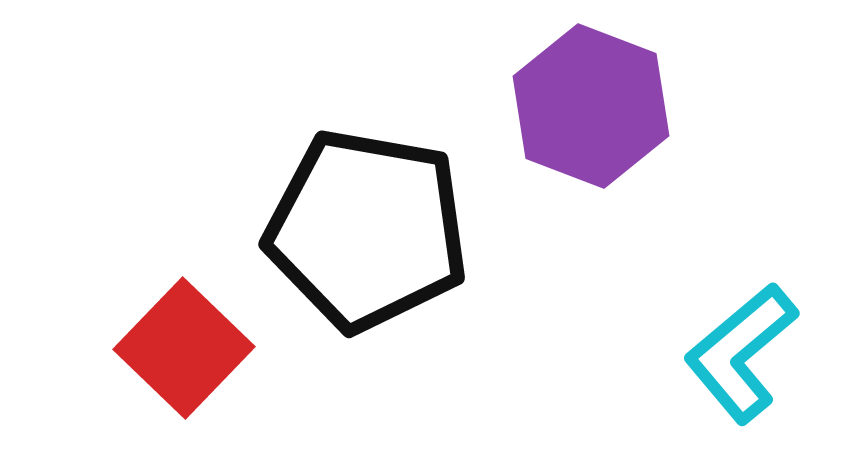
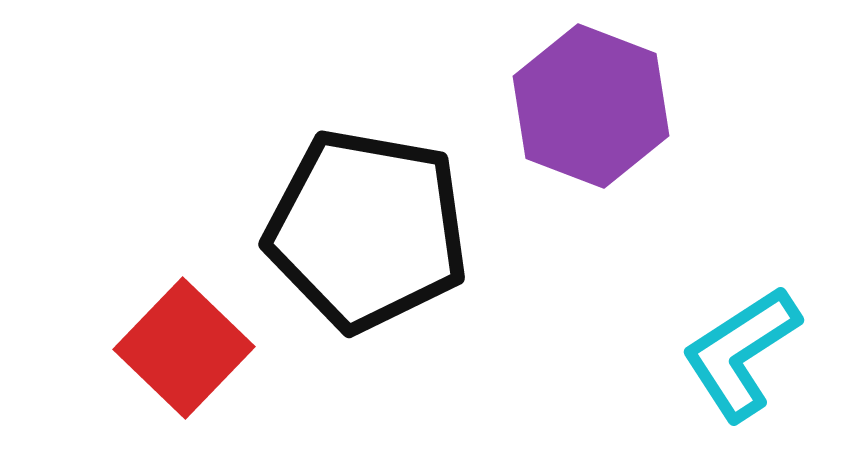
cyan L-shape: rotated 7 degrees clockwise
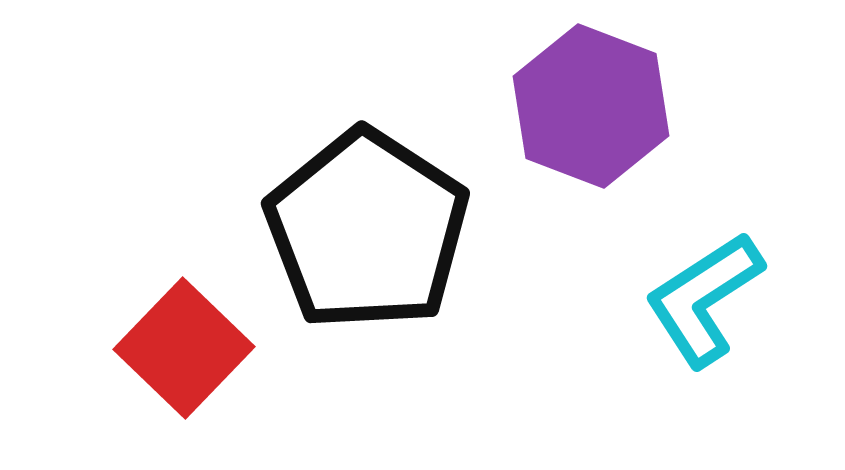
black pentagon: rotated 23 degrees clockwise
cyan L-shape: moved 37 px left, 54 px up
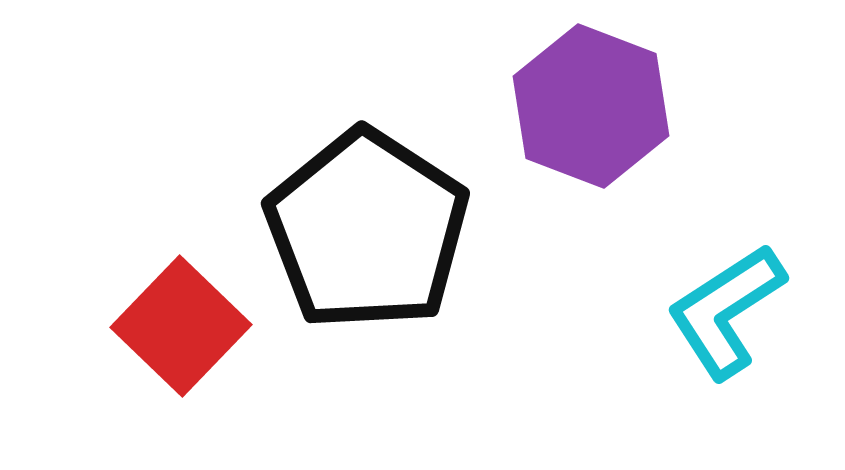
cyan L-shape: moved 22 px right, 12 px down
red square: moved 3 px left, 22 px up
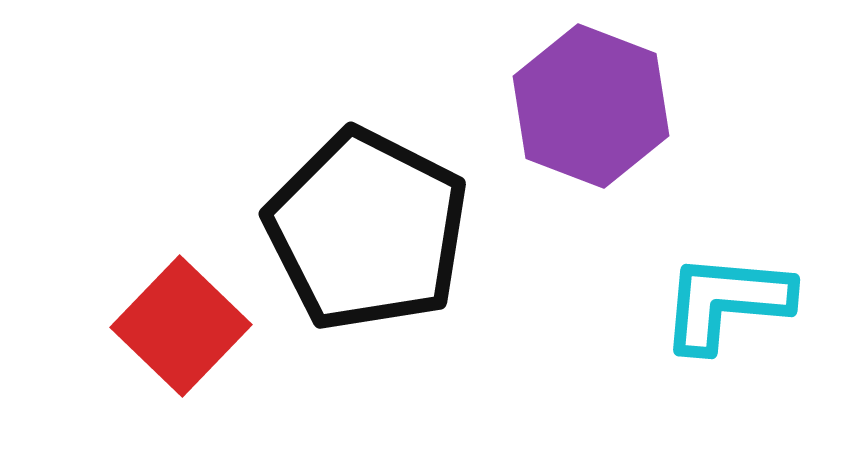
black pentagon: rotated 6 degrees counterclockwise
cyan L-shape: moved 9 px up; rotated 38 degrees clockwise
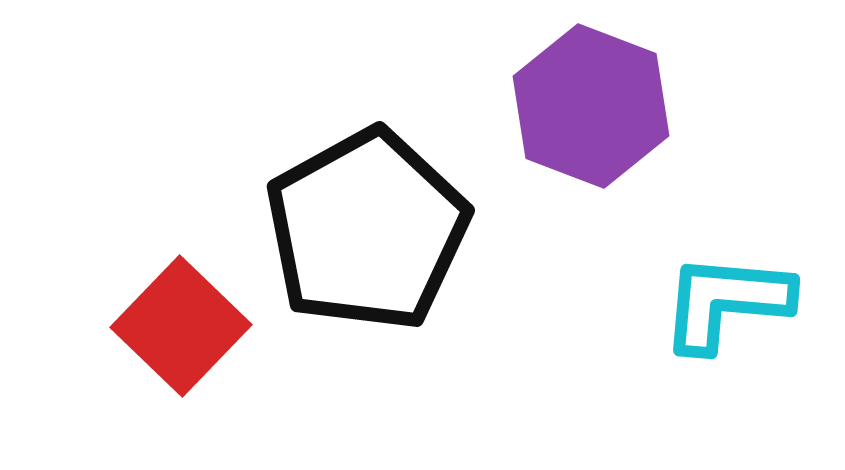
black pentagon: rotated 16 degrees clockwise
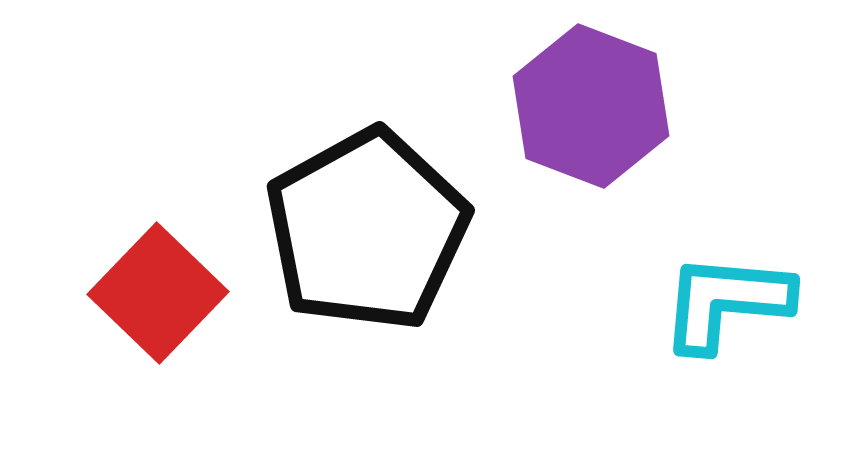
red square: moved 23 px left, 33 px up
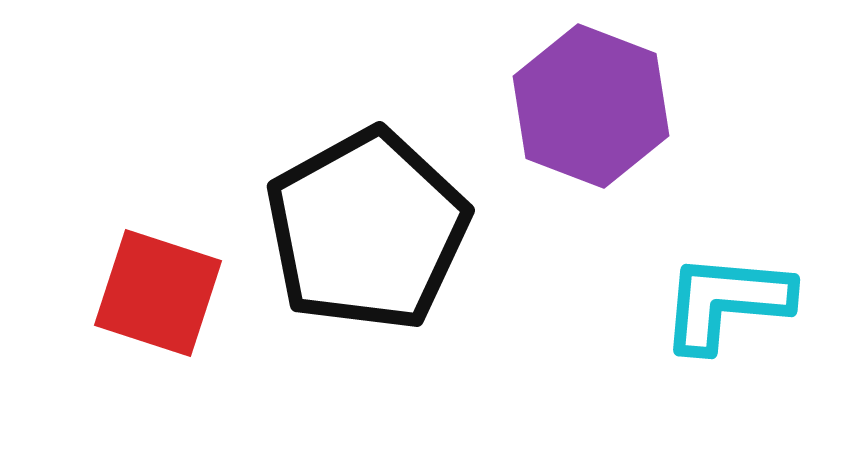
red square: rotated 26 degrees counterclockwise
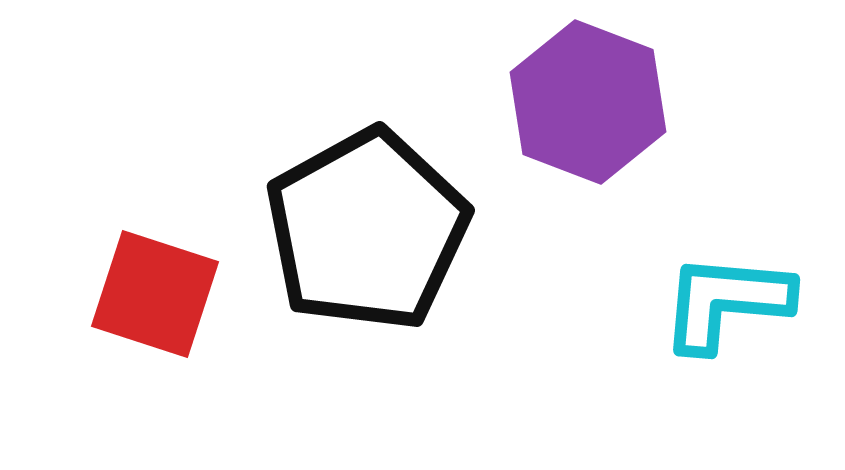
purple hexagon: moved 3 px left, 4 px up
red square: moved 3 px left, 1 px down
